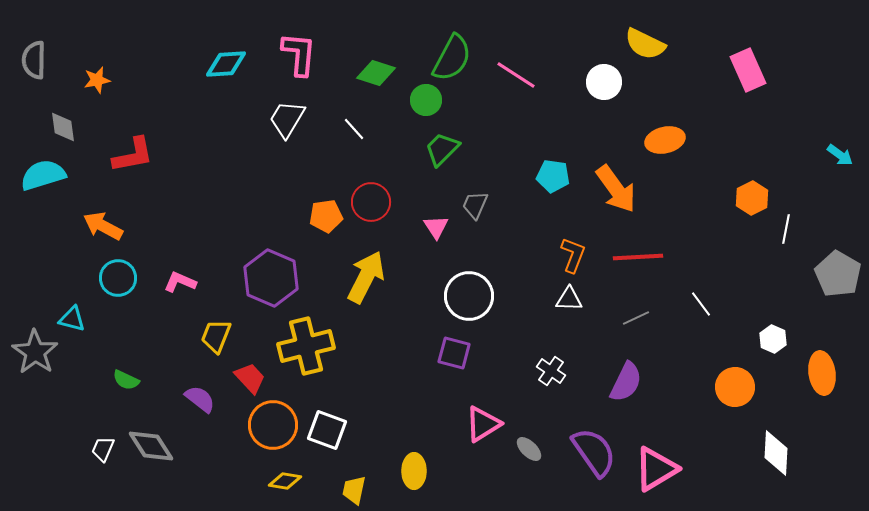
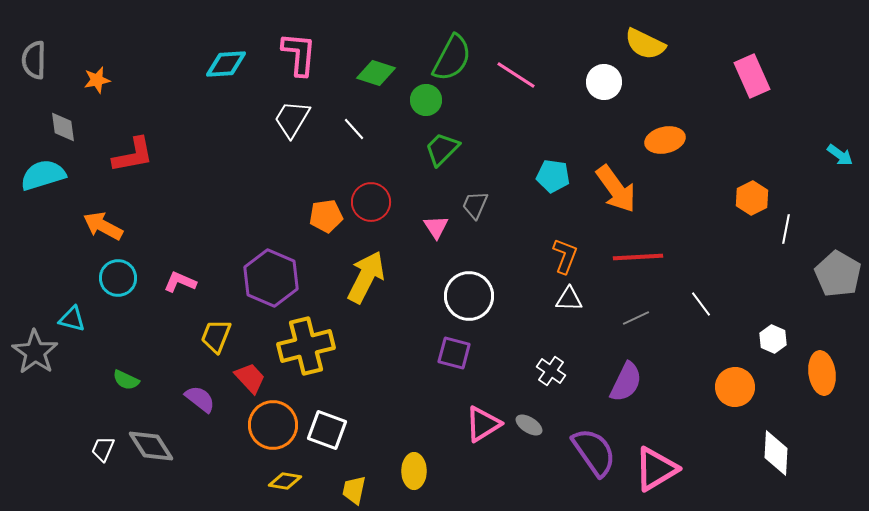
pink rectangle at (748, 70): moved 4 px right, 6 px down
white trapezoid at (287, 119): moved 5 px right
orange L-shape at (573, 255): moved 8 px left, 1 px down
gray ellipse at (529, 449): moved 24 px up; rotated 12 degrees counterclockwise
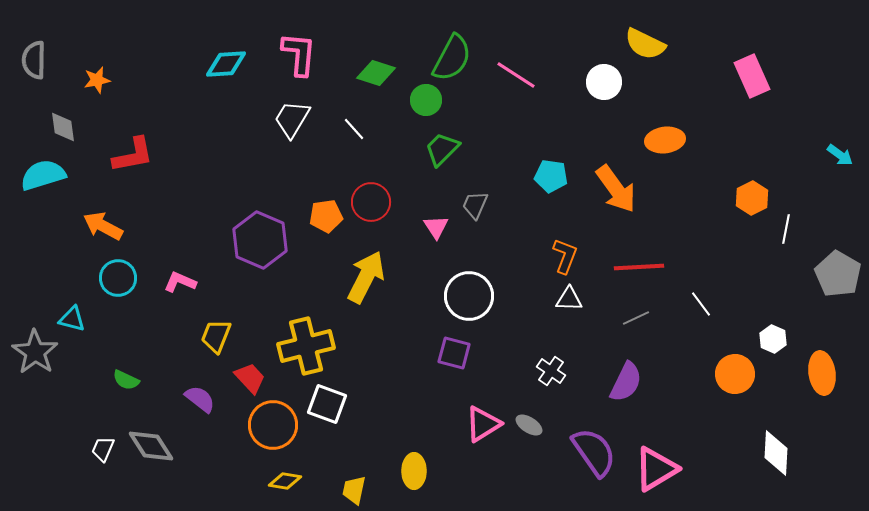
orange ellipse at (665, 140): rotated 6 degrees clockwise
cyan pentagon at (553, 176): moved 2 px left
red line at (638, 257): moved 1 px right, 10 px down
purple hexagon at (271, 278): moved 11 px left, 38 px up
orange circle at (735, 387): moved 13 px up
white square at (327, 430): moved 26 px up
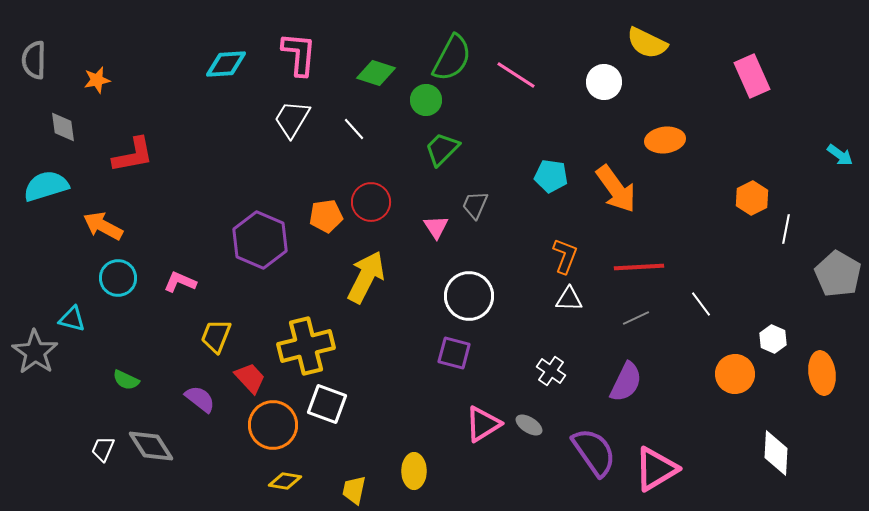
yellow semicircle at (645, 44): moved 2 px right, 1 px up
cyan semicircle at (43, 175): moved 3 px right, 11 px down
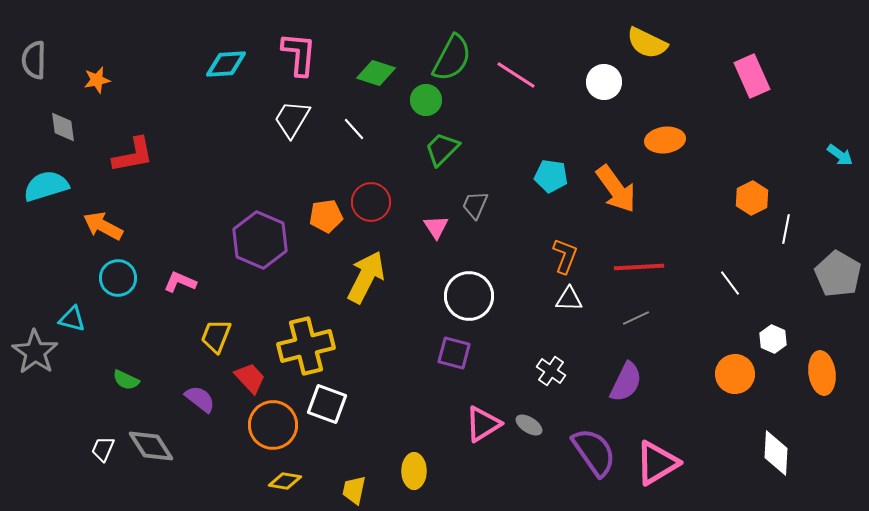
white line at (701, 304): moved 29 px right, 21 px up
pink triangle at (656, 469): moved 1 px right, 6 px up
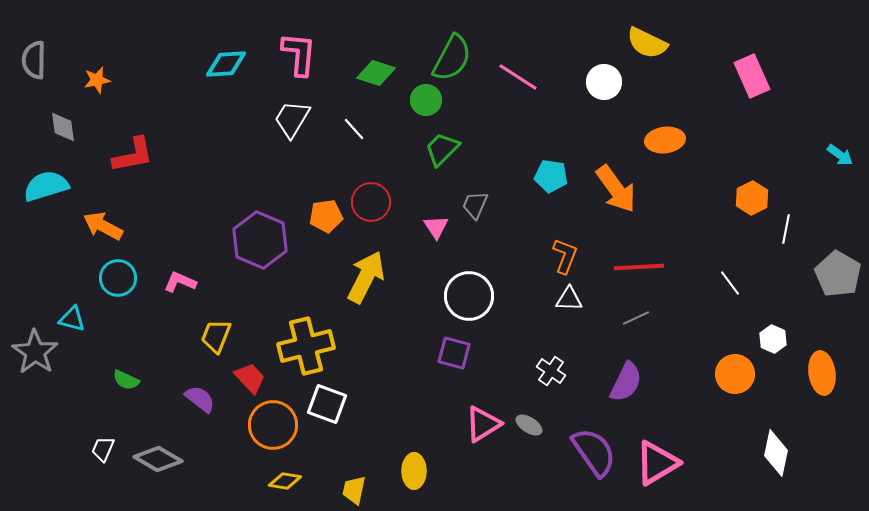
pink line at (516, 75): moved 2 px right, 2 px down
gray diamond at (151, 446): moved 7 px right, 13 px down; rotated 27 degrees counterclockwise
white diamond at (776, 453): rotated 9 degrees clockwise
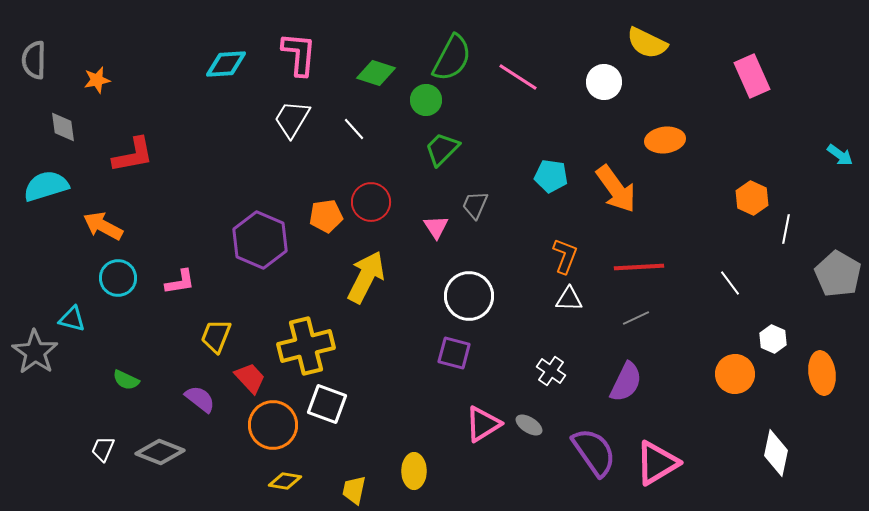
orange hexagon at (752, 198): rotated 8 degrees counterclockwise
pink L-shape at (180, 282): rotated 148 degrees clockwise
gray diamond at (158, 459): moved 2 px right, 7 px up; rotated 9 degrees counterclockwise
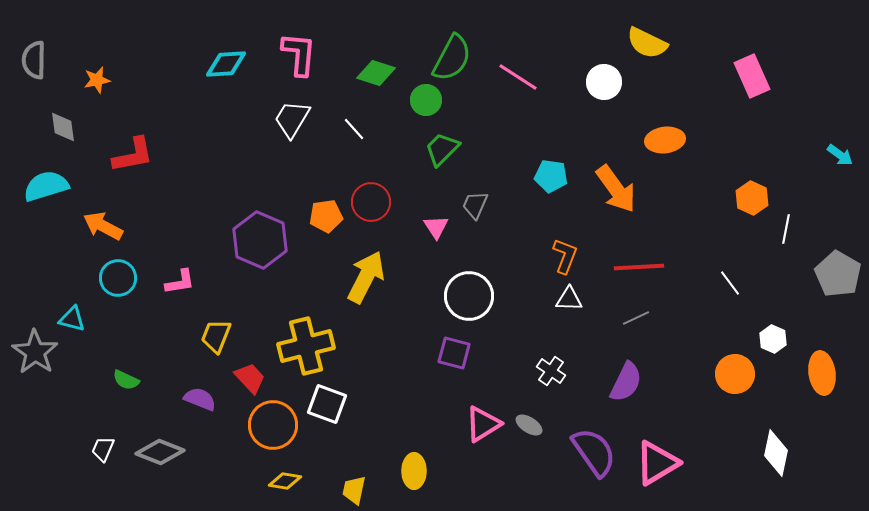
purple semicircle at (200, 399): rotated 16 degrees counterclockwise
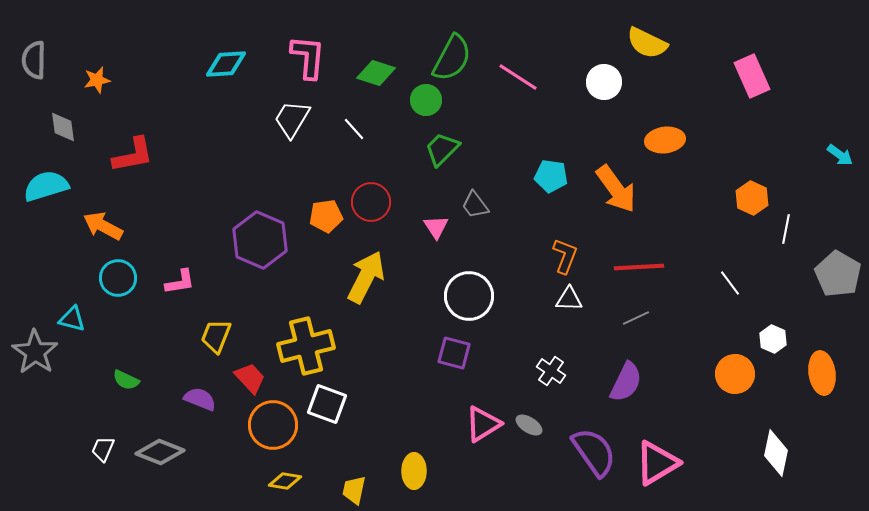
pink L-shape at (299, 54): moved 9 px right, 3 px down
gray trapezoid at (475, 205): rotated 60 degrees counterclockwise
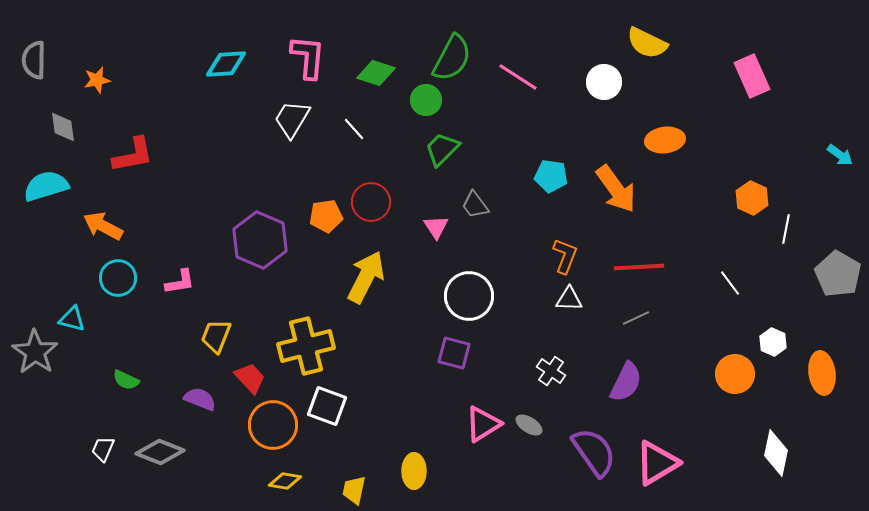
white hexagon at (773, 339): moved 3 px down
white square at (327, 404): moved 2 px down
